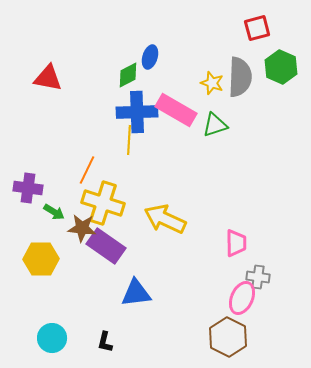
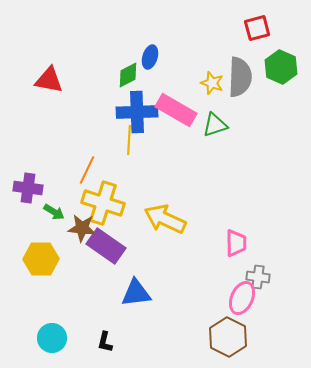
red triangle: moved 1 px right, 2 px down
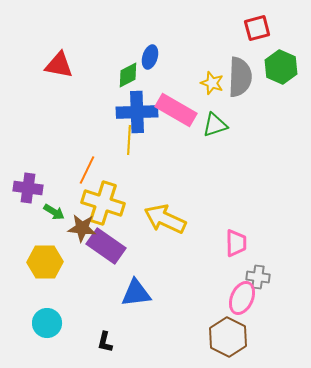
red triangle: moved 10 px right, 15 px up
yellow hexagon: moved 4 px right, 3 px down
cyan circle: moved 5 px left, 15 px up
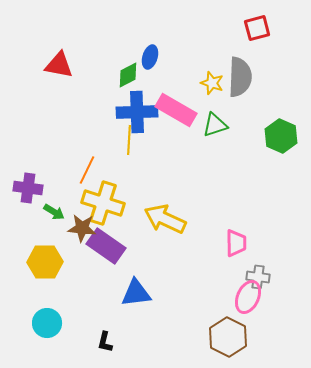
green hexagon: moved 69 px down
pink ellipse: moved 6 px right, 1 px up
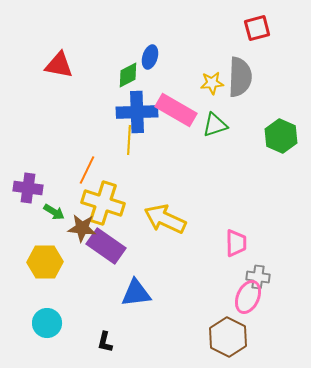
yellow star: rotated 25 degrees counterclockwise
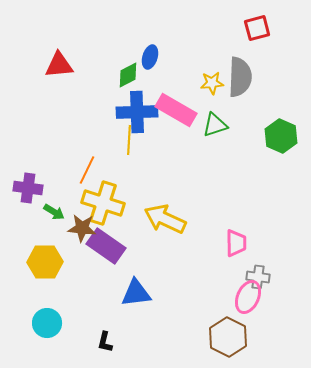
red triangle: rotated 16 degrees counterclockwise
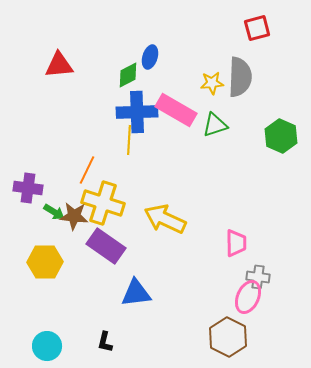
brown star: moved 8 px left, 12 px up
cyan circle: moved 23 px down
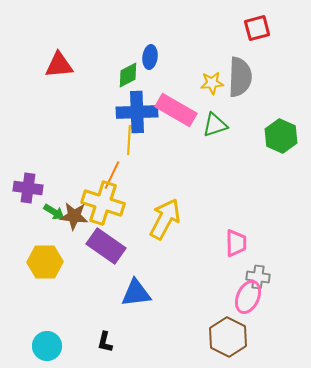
blue ellipse: rotated 10 degrees counterclockwise
orange line: moved 25 px right, 5 px down
yellow arrow: rotated 93 degrees clockwise
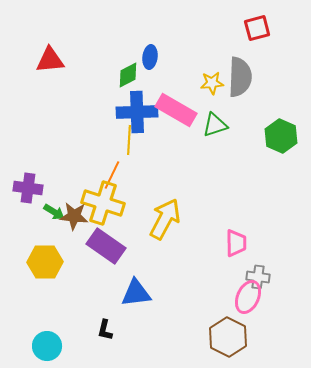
red triangle: moved 9 px left, 5 px up
black L-shape: moved 12 px up
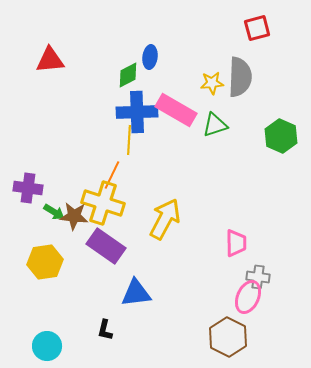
yellow hexagon: rotated 8 degrees counterclockwise
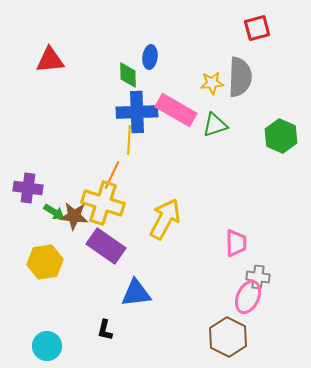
green diamond: rotated 64 degrees counterclockwise
